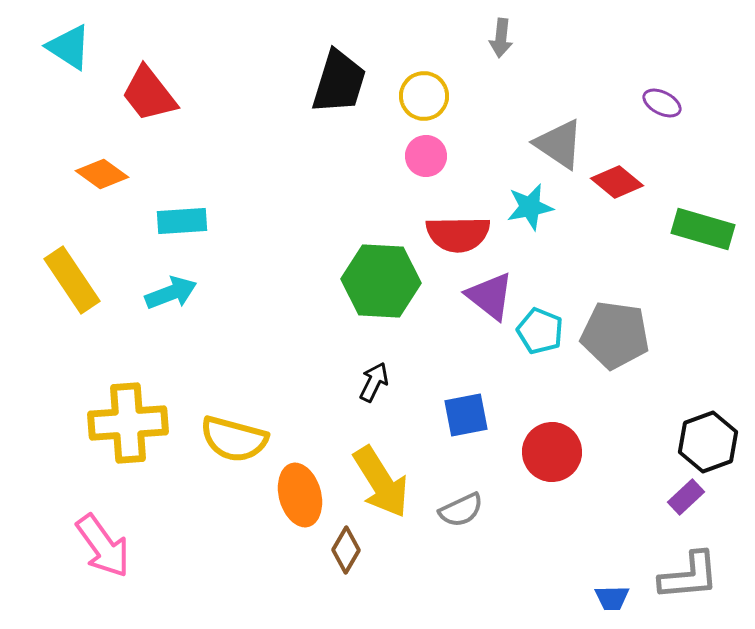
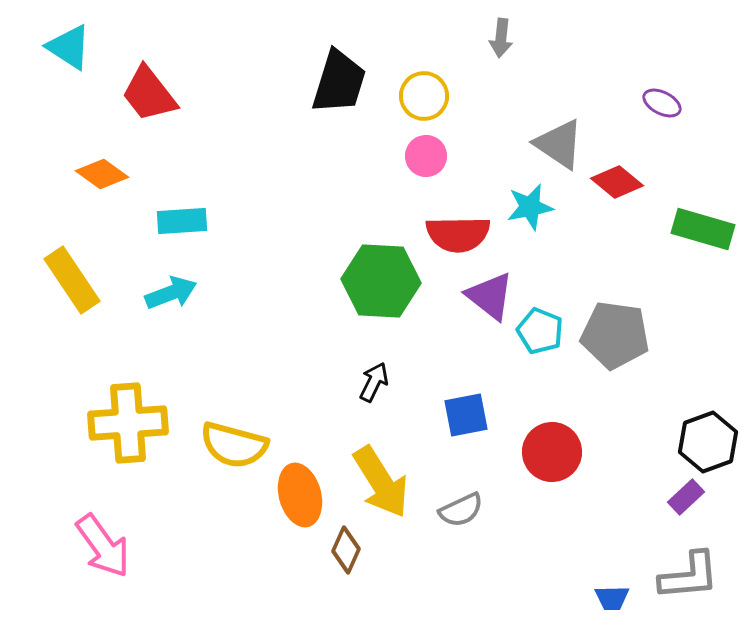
yellow semicircle: moved 6 px down
brown diamond: rotated 6 degrees counterclockwise
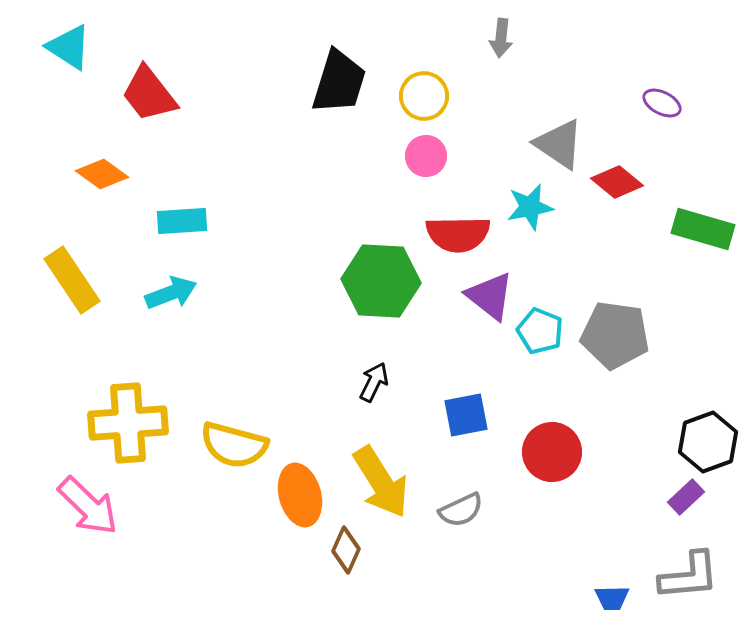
pink arrow: moved 15 px left, 40 px up; rotated 10 degrees counterclockwise
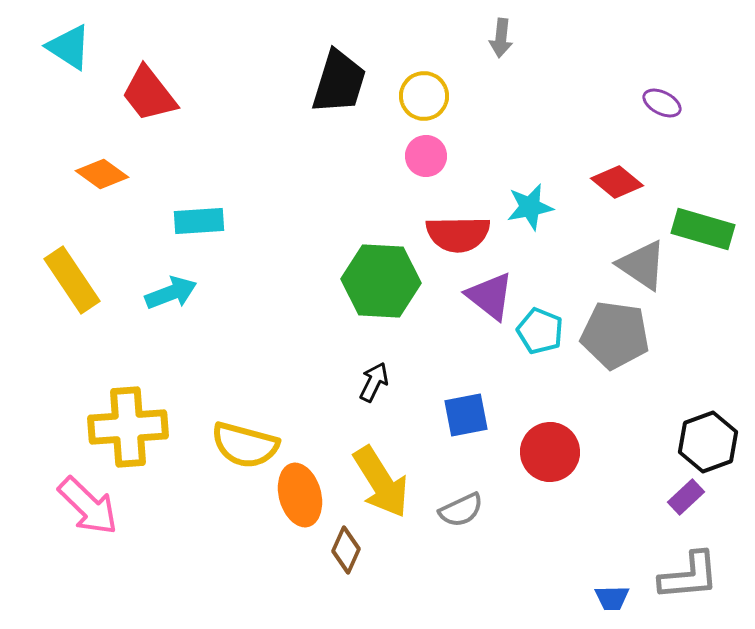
gray triangle: moved 83 px right, 121 px down
cyan rectangle: moved 17 px right
yellow cross: moved 4 px down
yellow semicircle: moved 11 px right
red circle: moved 2 px left
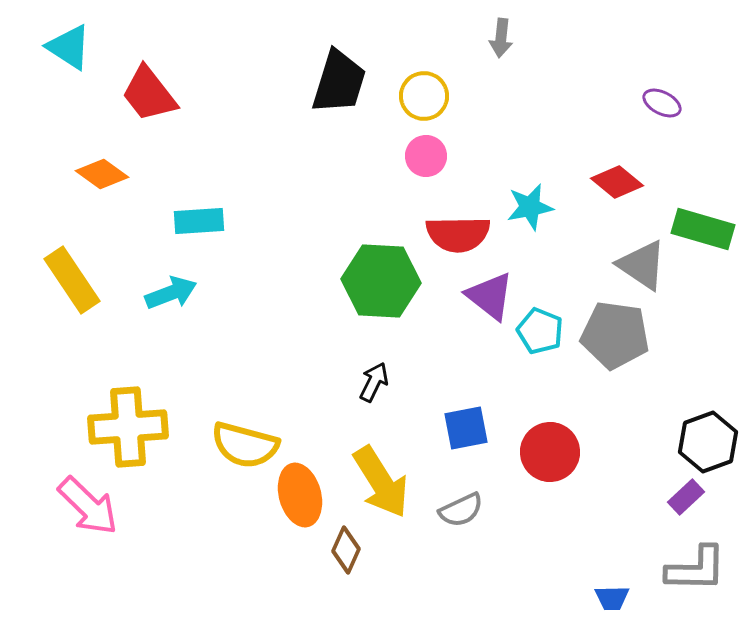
blue square: moved 13 px down
gray L-shape: moved 7 px right, 7 px up; rotated 6 degrees clockwise
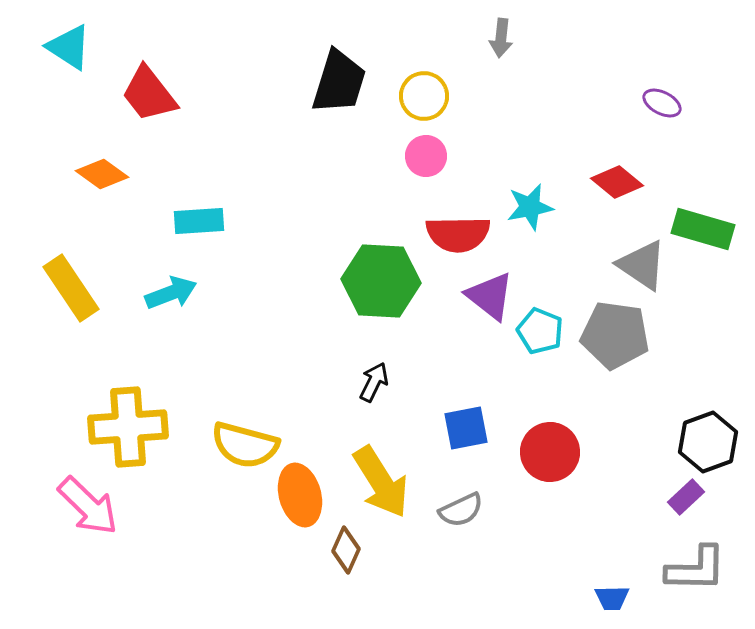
yellow rectangle: moved 1 px left, 8 px down
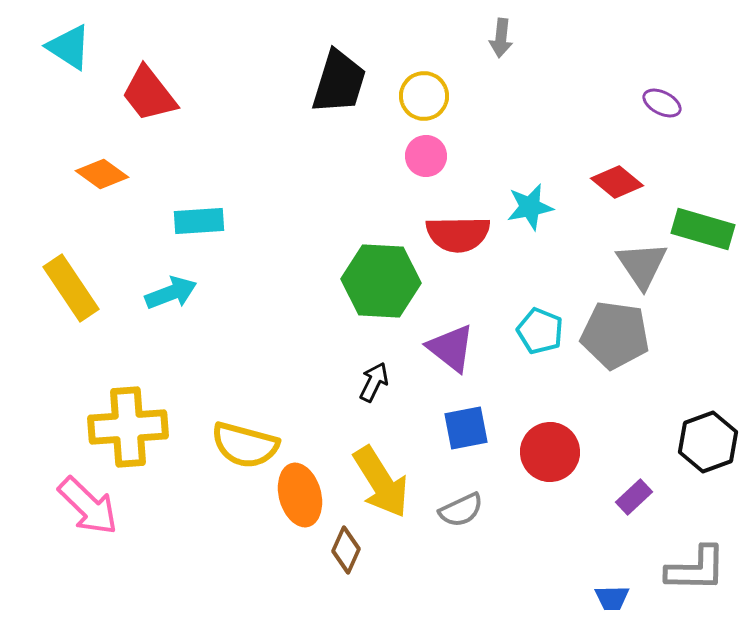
gray triangle: rotated 22 degrees clockwise
purple triangle: moved 39 px left, 52 px down
purple rectangle: moved 52 px left
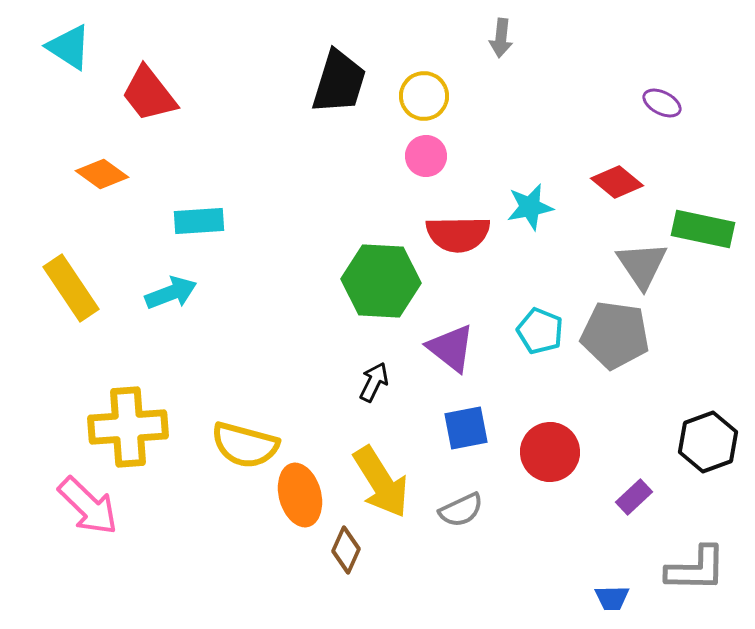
green rectangle: rotated 4 degrees counterclockwise
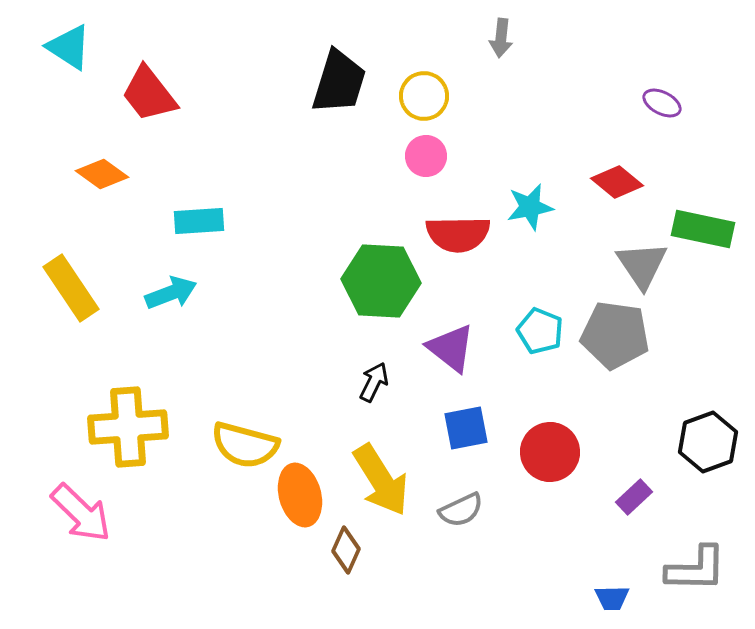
yellow arrow: moved 2 px up
pink arrow: moved 7 px left, 7 px down
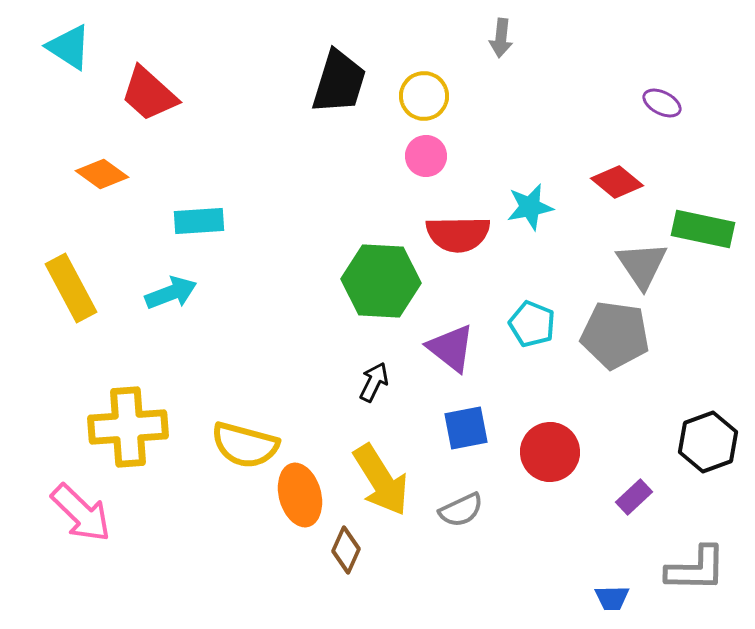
red trapezoid: rotated 10 degrees counterclockwise
yellow rectangle: rotated 6 degrees clockwise
cyan pentagon: moved 8 px left, 7 px up
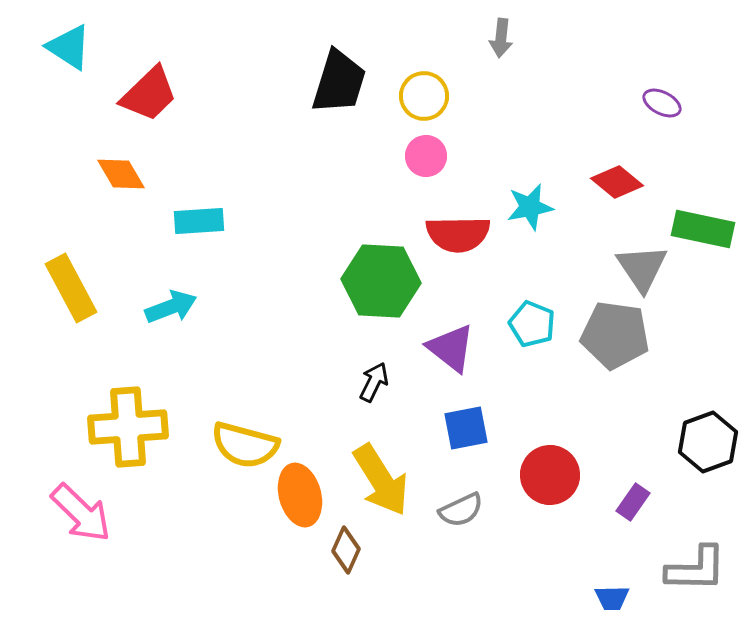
red trapezoid: rotated 86 degrees counterclockwise
orange diamond: moved 19 px right; rotated 24 degrees clockwise
gray triangle: moved 3 px down
cyan arrow: moved 14 px down
red circle: moved 23 px down
purple rectangle: moved 1 px left, 5 px down; rotated 12 degrees counterclockwise
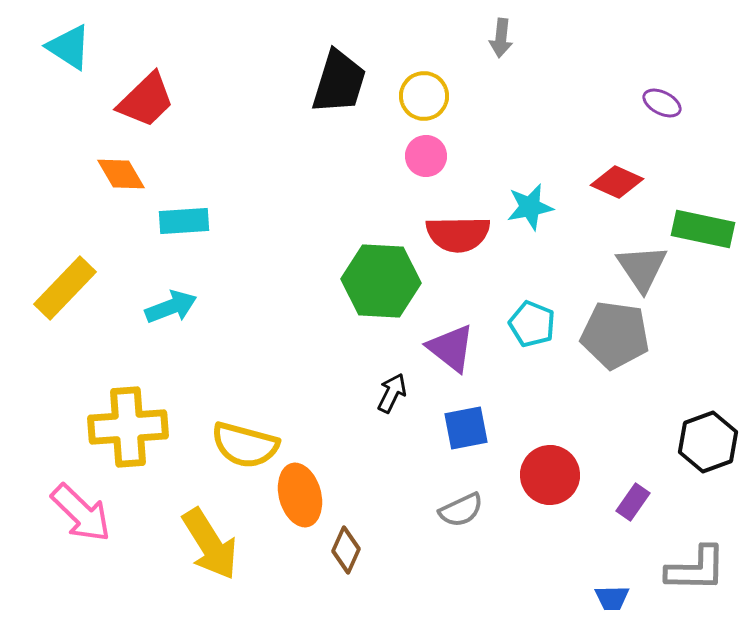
red trapezoid: moved 3 px left, 6 px down
red diamond: rotated 15 degrees counterclockwise
cyan rectangle: moved 15 px left
yellow rectangle: moved 6 px left; rotated 72 degrees clockwise
black arrow: moved 18 px right, 11 px down
yellow arrow: moved 171 px left, 64 px down
